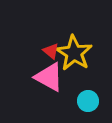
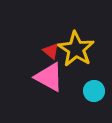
yellow star: moved 2 px right, 4 px up
cyan circle: moved 6 px right, 10 px up
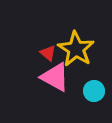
red triangle: moved 3 px left, 2 px down
pink triangle: moved 6 px right
